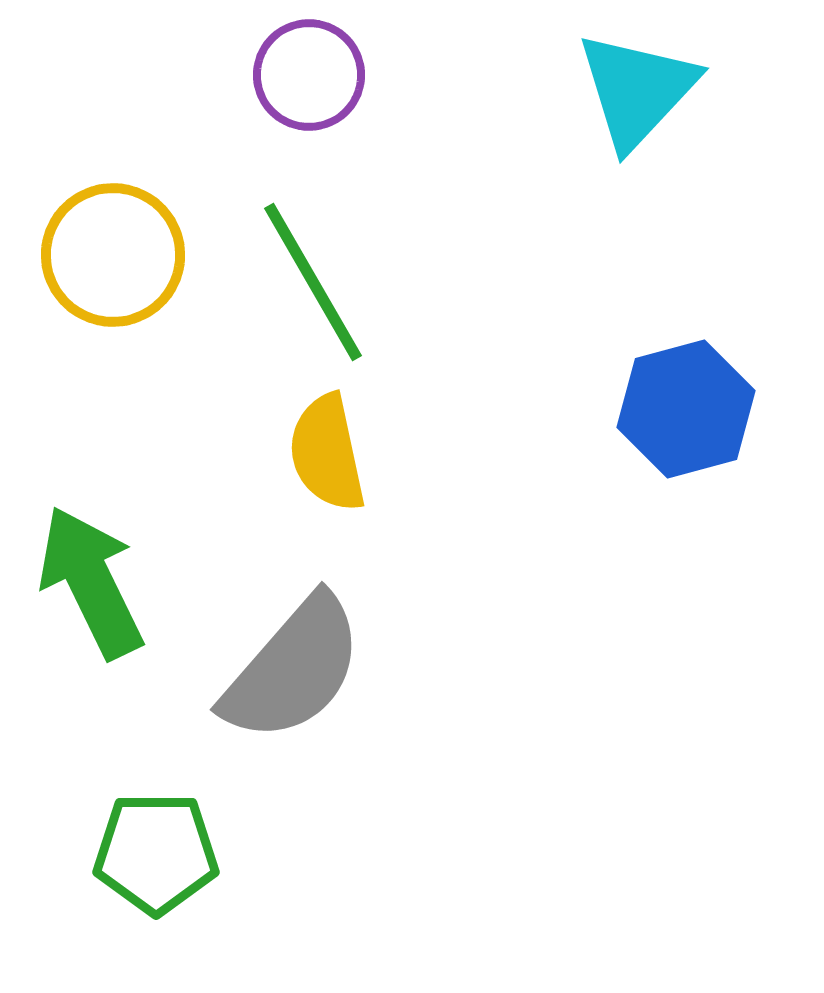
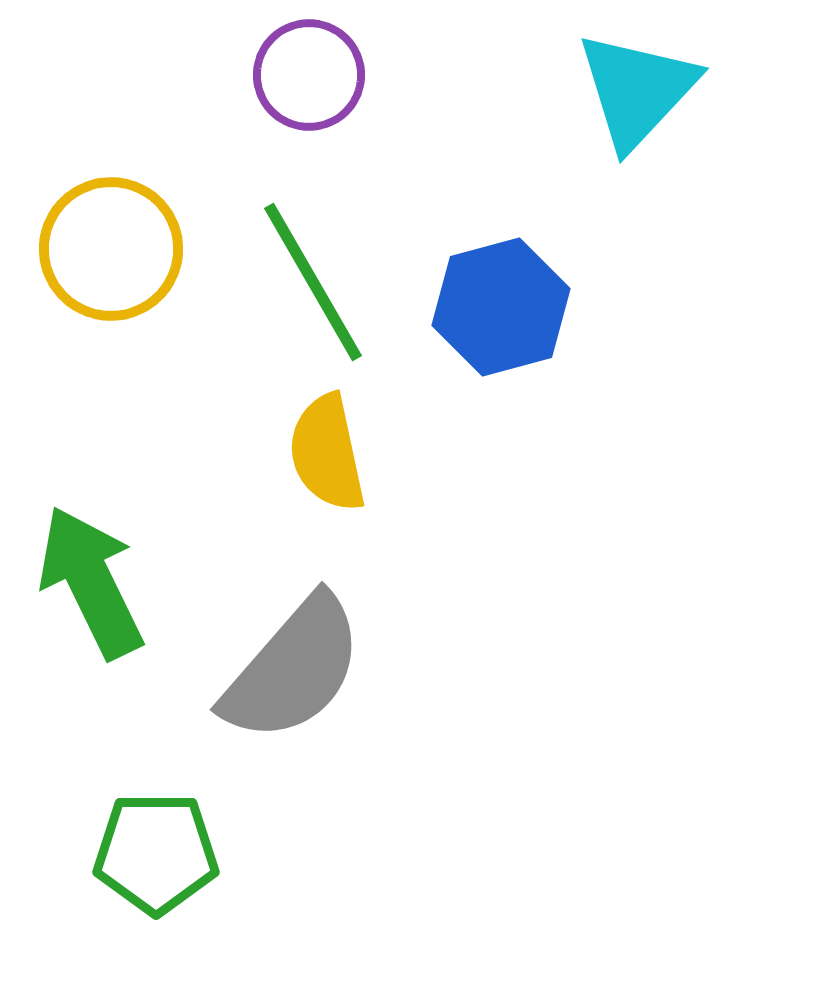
yellow circle: moved 2 px left, 6 px up
blue hexagon: moved 185 px left, 102 px up
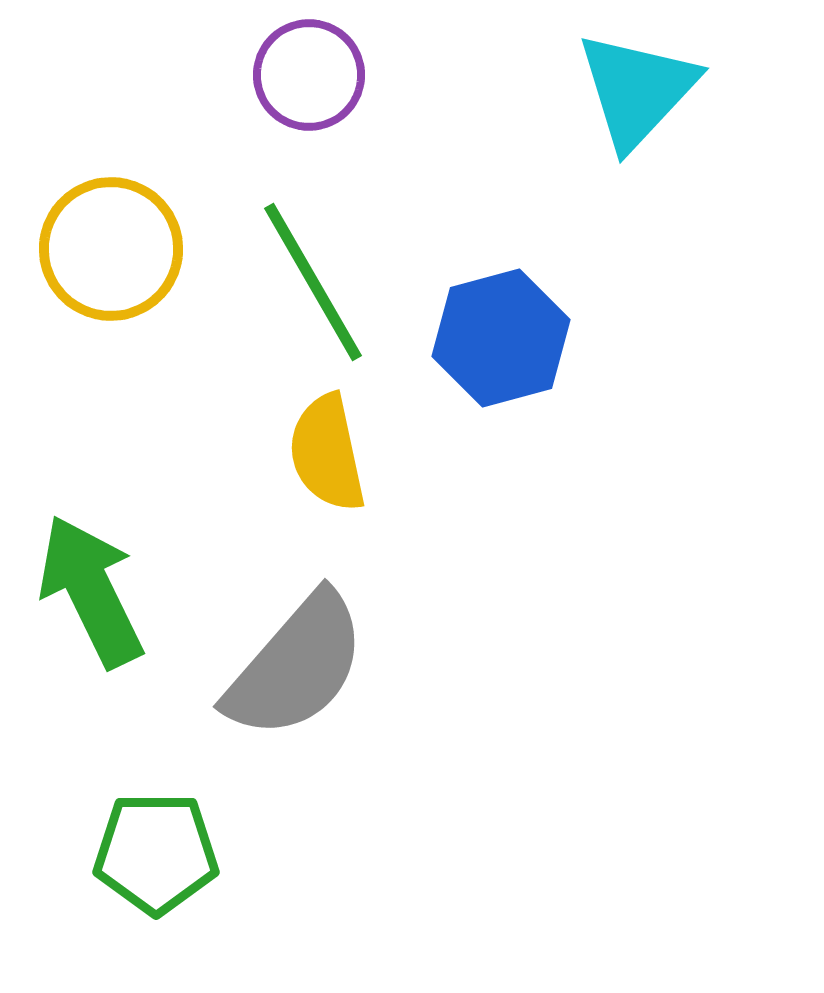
blue hexagon: moved 31 px down
green arrow: moved 9 px down
gray semicircle: moved 3 px right, 3 px up
